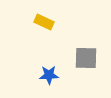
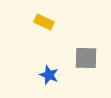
blue star: rotated 24 degrees clockwise
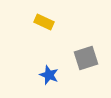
gray square: rotated 20 degrees counterclockwise
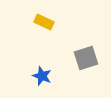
blue star: moved 7 px left, 1 px down
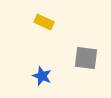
gray square: rotated 25 degrees clockwise
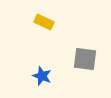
gray square: moved 1 px left, 1 px down
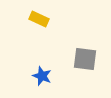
yellow rectangle: moved 5 px left, 3 px up
